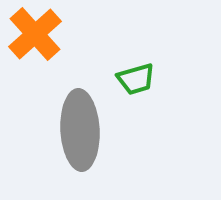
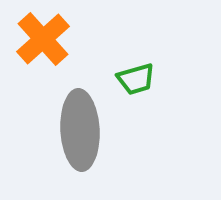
orange cross: moved 8 px right, 5 px down
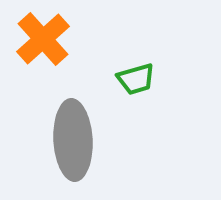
gray ellipse: moved 7 px left, 10 px down
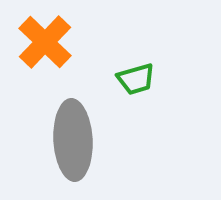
orange cross: moved 2 px right, 3 px down; rotated 4 degrees counterclockwise
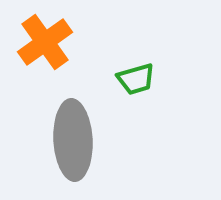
orange cross: rotated 10 degrees clockwise
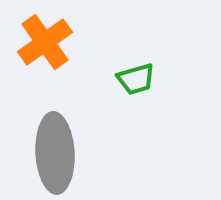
gray ellipse: moved 18 px left, 13 px down
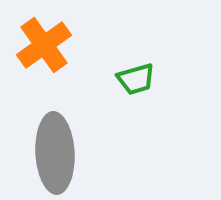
orange cross: moved 1 px left, 3 px down
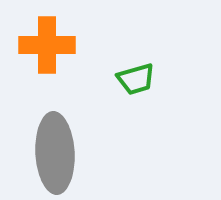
orange cross: moved 3 px right; rotated 36 degrees clockwise
